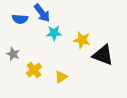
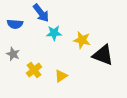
blue arrow: moved 1 px left
blue semicircle: moved 5 px left, 5 px down
yellow triangle: moved 1 px up
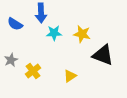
blue arrow: rotated 36 degrees clockwise
blue semicircle: rotated 28 degrees clockwise
yellow star: moved 6 px up
gray star: moved 2 px left, 6 px down; rotated 24 degrees clockwise
yellow cross: moved 1 px left, 1 px down
yellow triangle: moved 9 px right
